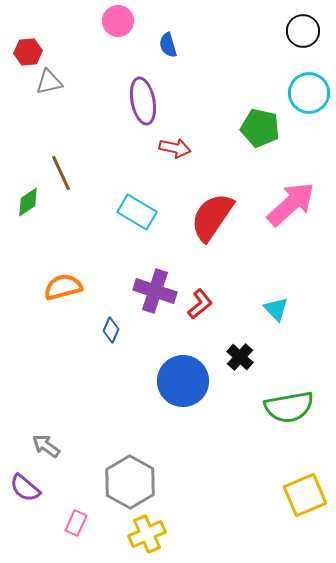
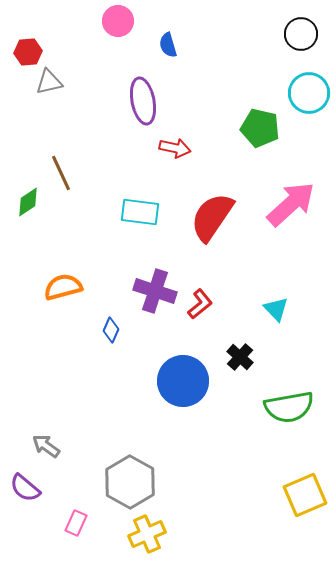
black circle: moved 2 px left, 3 px down
cyan rectangle: moved 3 px right; rotated 24 degrees counterclockwise
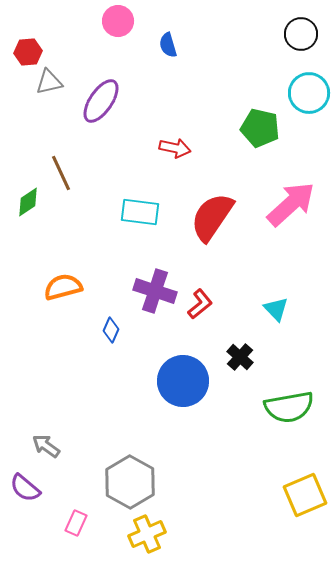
purple ellipse: moved 42 px left; rotated 45 degrees clockwise
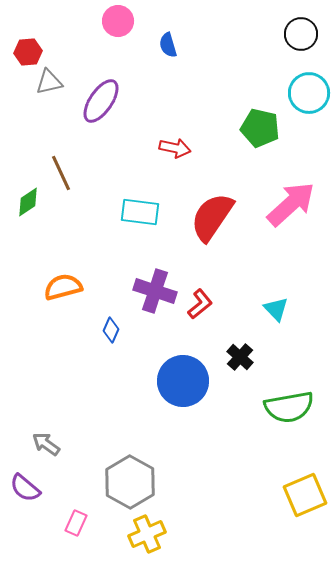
gray arrow: moved 2 px up
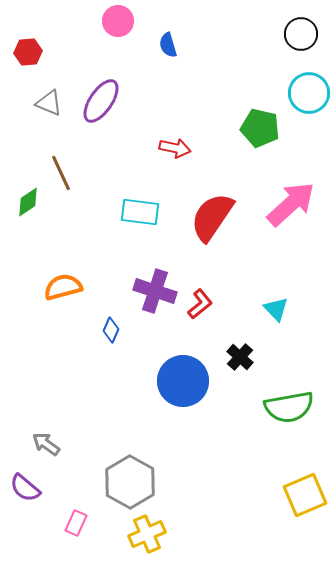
gray triangle: moved 21 px down; rotated 36 degrees clockwise
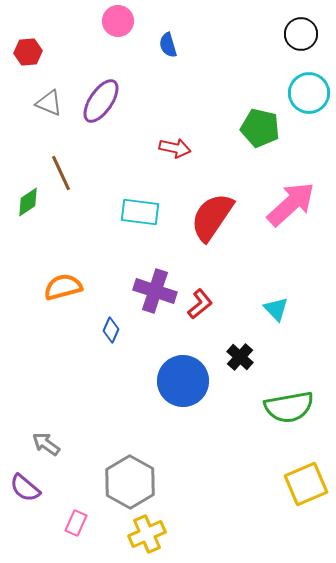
yellow square: moved 1 px right, 11 px up
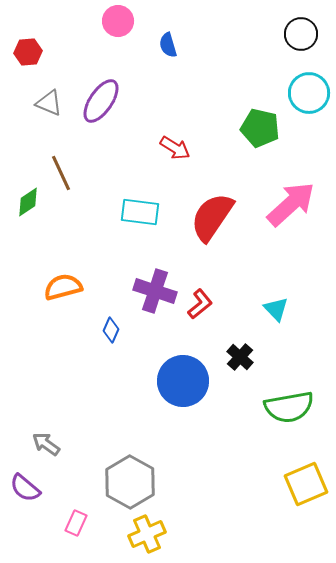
red arrow: rotated 20 degrees clockwise
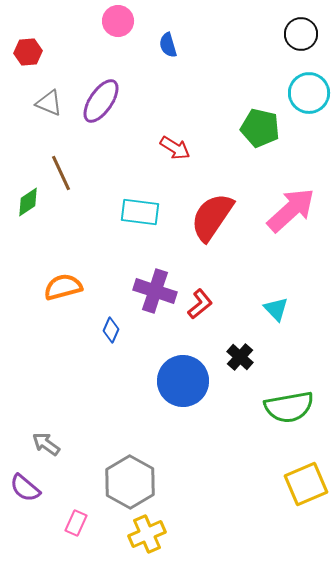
pink arrow: moved 6 px down
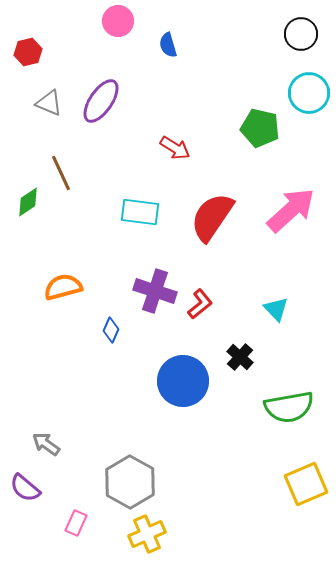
red hexagon: rotated 8 degrees counterclockwise
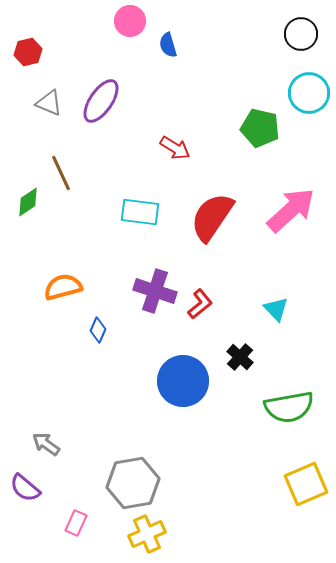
pink circle: moved 12 px right
blue diamond: moved 13 px left
gray hexagon: moved 3 px right, 1 px down; rotated 21 degrees clockwise
